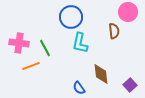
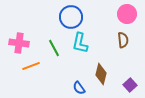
pink circle: moved 1 px left, 2 px down
brown semicircle: moved 9 px right, 9 px down
green line: moved 9 px right
brown diamond: rotated 20 degrees clockwise
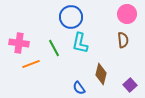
orange line: moved 2 px up
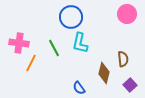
brown semicircle: moved 19 px down
orange line: moved 1 px up; rotated 42 degrees counterclockwise
brown diamond: moved 3 px right, 1 px up
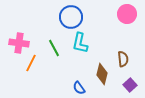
brown diamond: moved 2 px left, 1 px down
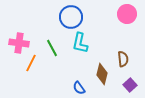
green line: moved 2 px left
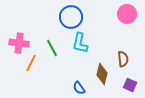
purple square: rotated 24 degrees counterclockwise
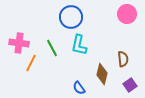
cyan L-shape: moved 1 px left, 2 px down
purple square: rotated 32 degrees clockwise
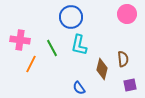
pink cross: moved 1 px right, 3 px up
orange line: moved 1 px down
brown diamond: moved 5 px up
purple square: rotated 24 degrees clockwise
